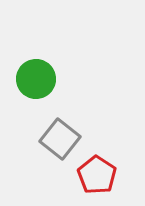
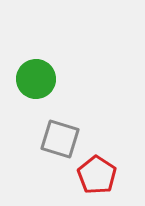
gray square: rotated 21 degrees counterclockwise
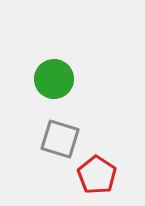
green circle: moved 18 px right
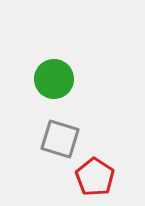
red pentagon: moved 2 px left, 2 px down
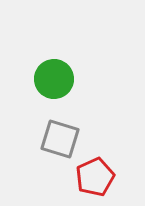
red pentagon: rotated 15 degrees clockwise
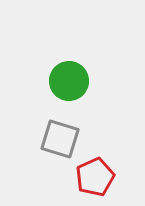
green circle: moved 15 px right, 2 px down
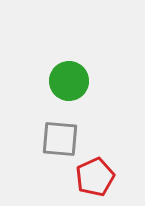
gray square: rotated 12 degrees counterclockwise
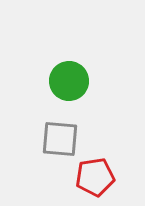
red pentagon: rotated 15 degrees clockwise
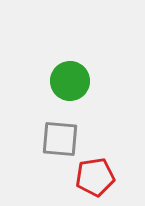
green circle: moved 1 px right
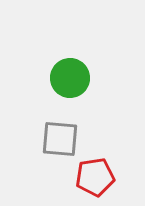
green circle: moved 3 px up
